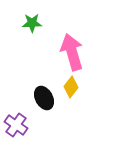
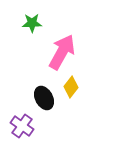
pink arrow: moved 10 px left; rotated 45 degrees clockwise
purple cross: moved 6 px right, 1 px down
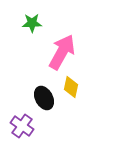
yellow diamond: rotated 25 degrees counterclockwise
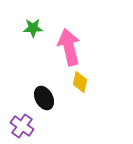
green star: moved 1 px right, 5 px down
pink arrow: moved 7 px right, 5 px up; rotated 42 degrees counterclockwise
yellow diamond: moved 9 px right, 5 px up
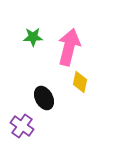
green star: moved 9 px down
pink arrow: rotated 27 degrees clockwise
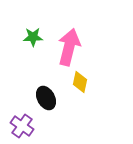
black ellipse: moved 2 px right
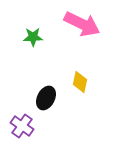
pink arrow: moved 13 px right, 23 px up; rotated 102 degrees clockwise
black ellipse: rotated 55 degrees clockwise
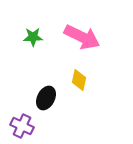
pink arrow: moved 13 px down
yellow diamond: moved 1 px left, 2 px up
purple cross: rotated 10 degrees counterclockwise
